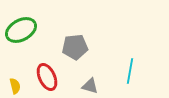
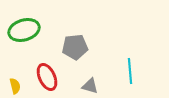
green ellipse: moved 3 px right; rotated 12 degrees clockwise
cyan line: rotated 15 degrees counterclockwise
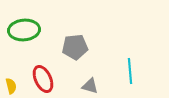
green ellipse: rotated 12 degrees clockwise
red ellipse: moved 4 px left, 2 px down
yellow semicircle: moved 4 px left
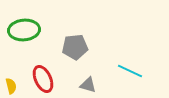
cyan line: rotated 60 degrees counterclockwise
gray triangle: moved 2 px left, 1 px up
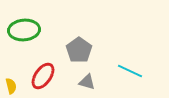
gray pentagon: moved 4 px right, 3 px down; rotated 30 degrees counterclockwise
red ellipse: moved 3 px up; rotated 60 degrees clockwise
gray triangle: moved 1 px left, 3 px up
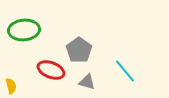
cyan line: moved 5 px left; rotated 25 degrees clockwise
red ellipse: moved 8 px right, 6 px up; rotated 76 degrees clockwise
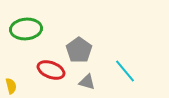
green ellipse: moved 2 px right, 1 px up
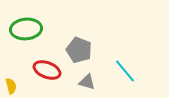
gray pentagon: rotated 15 degrees counterclockwise
red ellipse: moved 4 px left
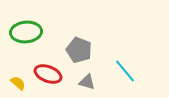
green ellipse: moved 3 px down
red ellipse: moved 1 px right, 4 px down
yellow semicircle: moved 7 px right, 3 px up; rotated 35 degrees counterclockwise
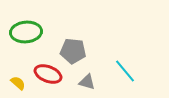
gray pentagon: moved 6 px left, 1 px down; rotated 15 degrees counterclockwise
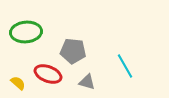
cyan line: moved 5 px up; rotated 10 degrees clockwise
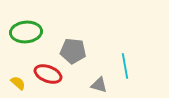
cyan line: rotated 20 degrees clockwise
gray triangle: moved 12 px right, 3 px down
